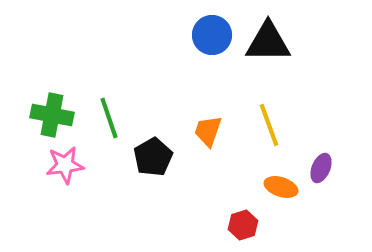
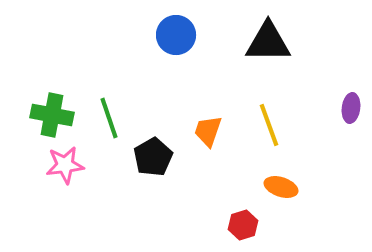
blue circle: moved 36 px left
purple ellipse: moved 30 px right, 60 px up; rotated 16 degrees counterclockwise
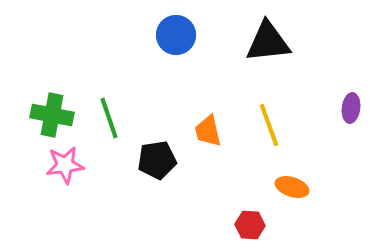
black triangle: rotated 6 degrees counterclockwise
orange trapezoid: rotated 32 degrees counterclockwise
black pentagon: moved 4 px right, 3 px down; rotated 21 degrees clockwise
orange ellipse: moved 11 px right
red hexagon: moved 7 px right; rotated 20 degrees clockwise
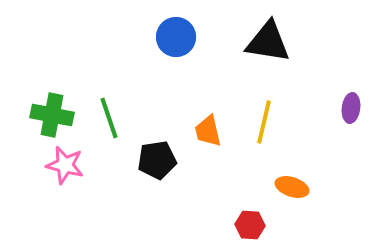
blue circle: moved 2 px down
black triangle: rotated 15 degrees clockwise
yellow line: moved 5 px left, 3 px up; rotated 33 degrees clockwise
pink star: rotated 21 degrees clockwise
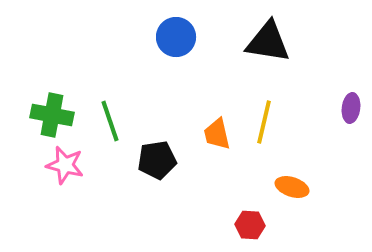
green line: moved 1 px right, 3 px down
orange trapezoid: moved 9 px right, 3 px down
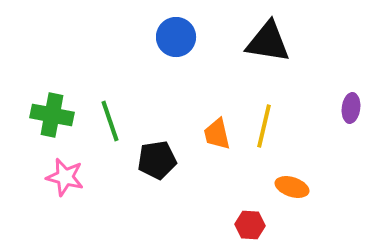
yellow line: moved 4 px down
pink star: moved 12 px down
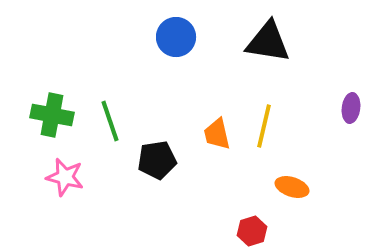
red hexagon: moved 2 px right, 6 px down; rotated 20 degrees counterclockwise
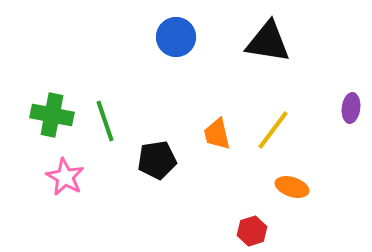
green line: moved 5 px left
yellow line: moved 9 px right, 4 px down; rotated 24 degrees clockwise
pink star: rotated 15 degrees clockwise
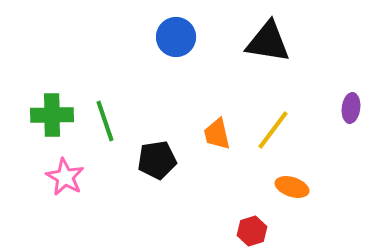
green cross: rotated 12 degrees counterclockwise
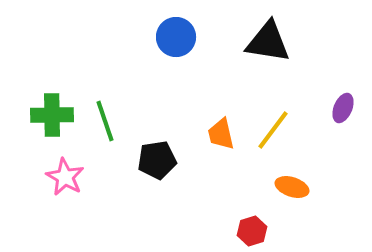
purple ellipse: moved 8 px left; rotated 16 degrees clockwise
orange trapezoid: moved 4 px right
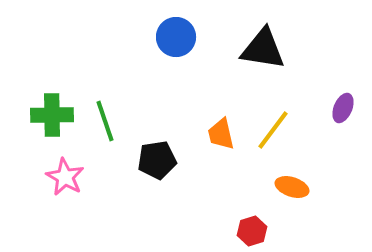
black triangle: moved 5 px left, 7 px down
